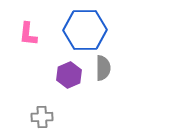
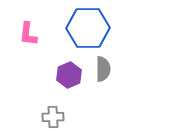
blue hexagon: moved 3 px right, 2 px up
gray semicircle: moved 1 px down
gray cross: moved 11 px right
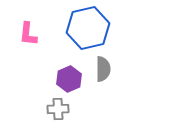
blue hexagon: rotated 12 degrees counterclockwise
purple hexagon: moved 4 px down
gray cross: moved 5 px right, 8 px up
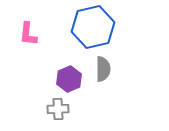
blue hexagon: moved 5 px right, 1 px up
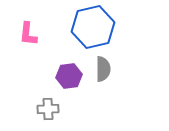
purple hexagon: moved 3 px up; rotated 15 degrees clockwise
gray cross: moved 10 px left
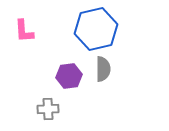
blue hexagon: moved 3 px right, 2 px down
pink L-shape: moved 4 px left, 3 px up; rotated 10 degrees counterclockwise
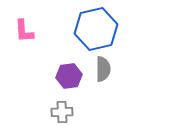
gray cross: moved 14 px right, 3 px down
